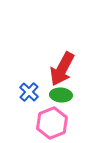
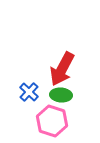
pink hexagon: moved 2 px up; rotated 20 degrees counterclockwise
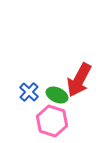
red arrow: moved 17 px right, 11 px down
green ellipse: moved 4 px left; rotated 20 degrees clockwise
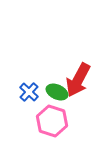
red arrow: moved 1 px left
green ellipse: moved 3 px up
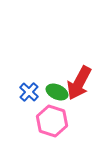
red arrow: moved 1 px right, 3 px down
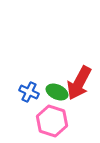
blue cross: rotated 18 degrees counterclockwise
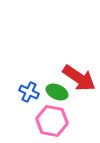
red arrow: moved 5 px up; rotated 84 degrees counterclockwise
pink hexagon: rotated 8 degrees counterclockwise
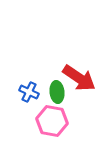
green ellipse: rotated 60 degrees clockwise
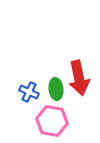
red arrow: rotated 44 degrees clockwise
green ellipse: moved 1 px left, 3 px up
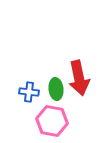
blue cross: rotated 18 degrees counterclockwise
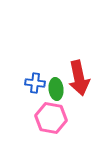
blue cross: moved 6 px right, 9 px up
pink hexagon: moved 1 px left, 3 px up
